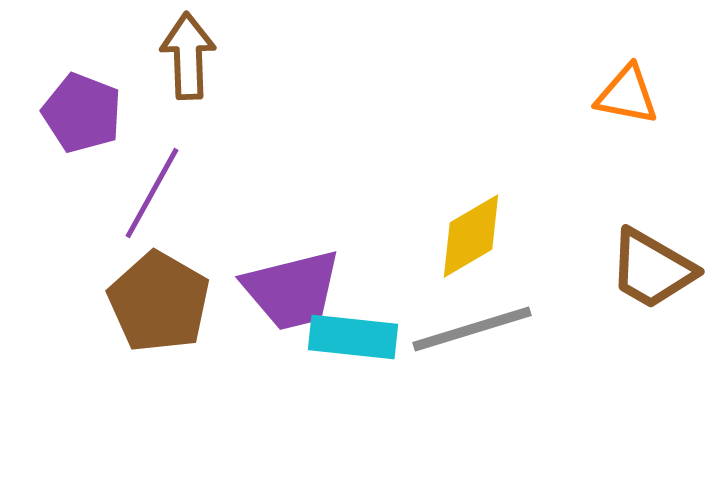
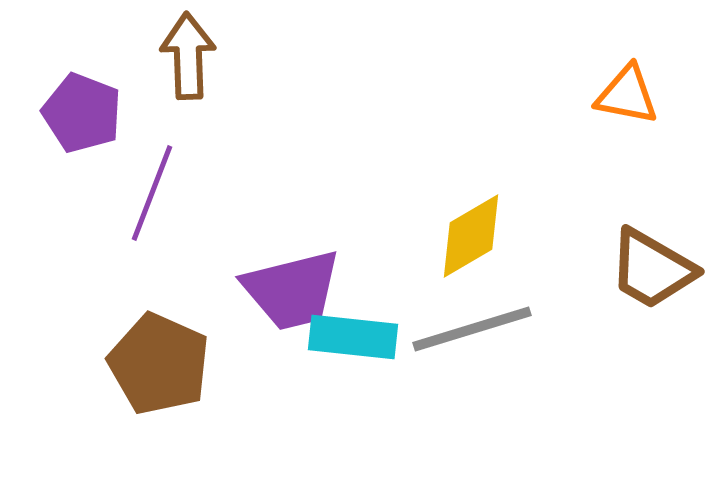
purple line: rotated 8 degrees counterclockwise
brown pentagon: moved 62 px down; rotated 6 degrees counterclockwise
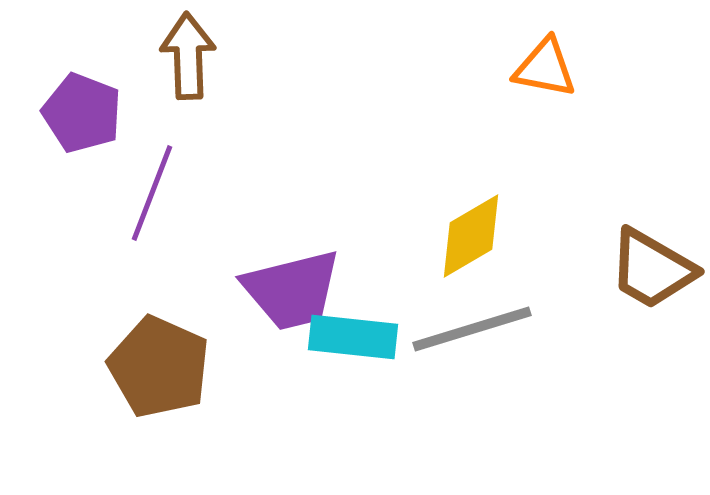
orange triangle: moved 82 px left, 27 px up
brown pentagon: moved 3 px down
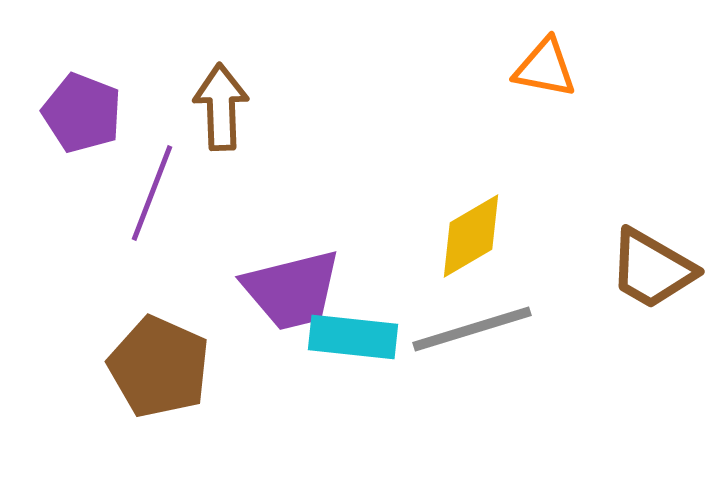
brown arrow: moved 33 px right, 51 px down
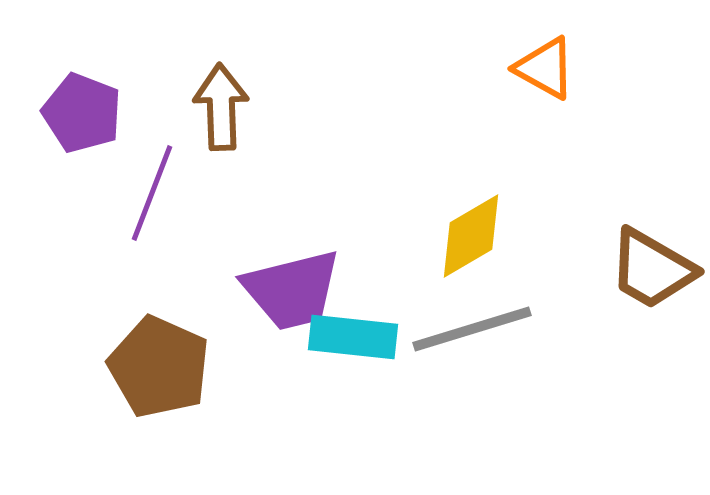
orange triangle: rotated 18 degrees clockwise
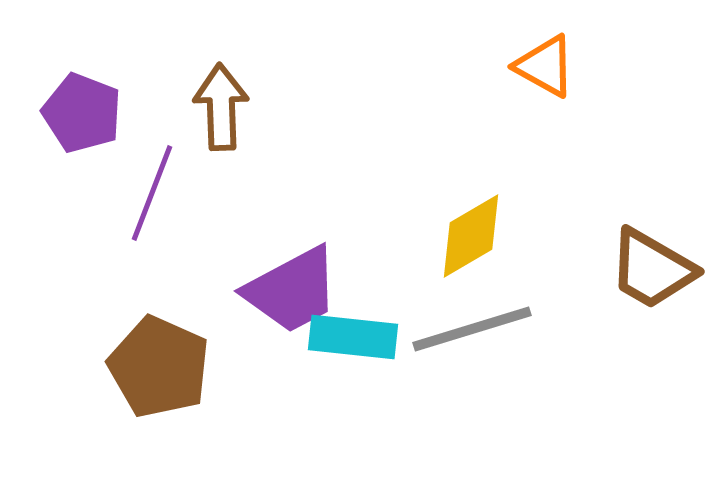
orange triangle: moved 2 px up
purple trapezoid: rotated 14 degrees counterclockwise
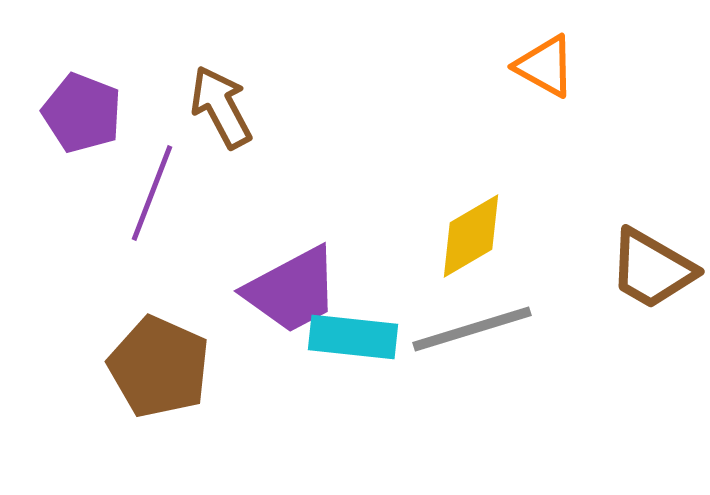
brown arrow: rotated 26 degrees counterclockwise
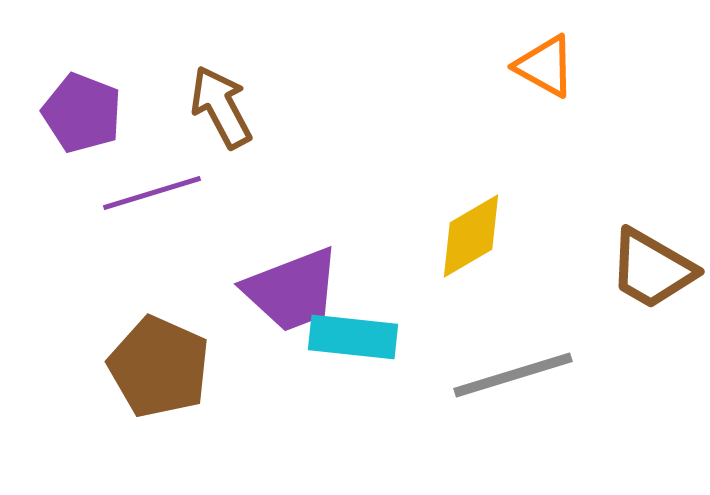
purple line: rotated 52 degrees clockwise
purple trapezoid: rotated 7 degrees clockwise
gray line: moved 41 px right, 46 px down
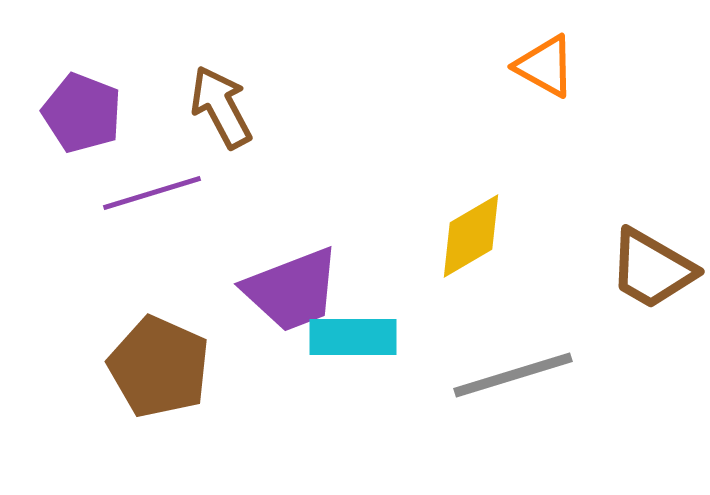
cyan rectangle: rotated 6 degrees counterclockwise
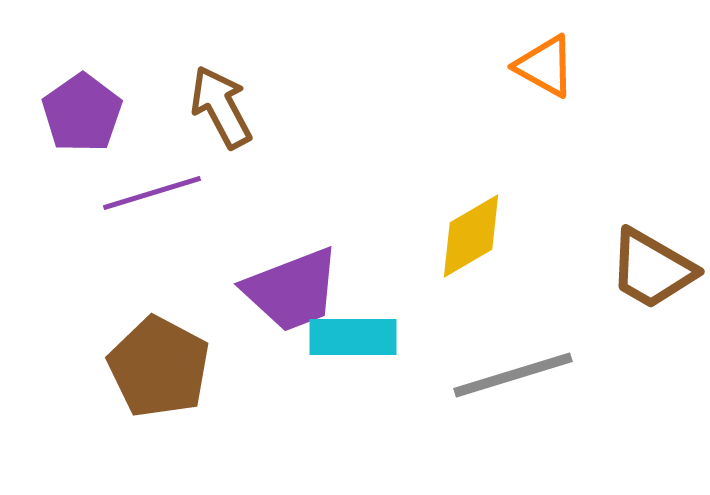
purple pentagon: rotated 16 degrees clockwise
brown pentagon: rotated 4 degrees clockwise
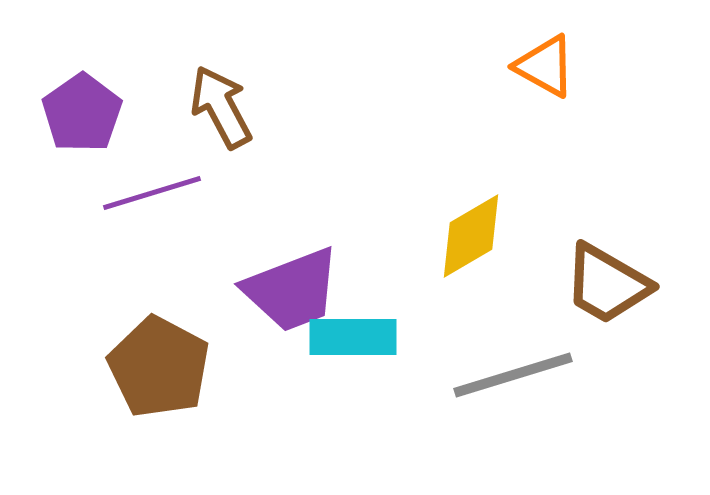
brown trapezoid: moved 45 px left, 15 px down
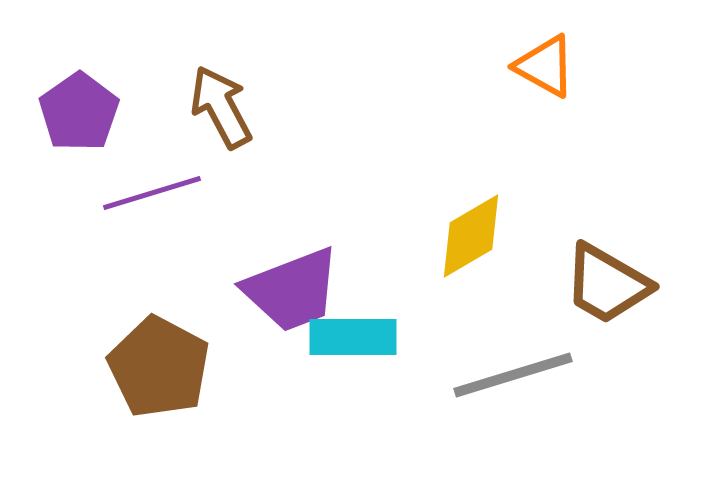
purple pentagon: moved 3 px left, 1 px up
